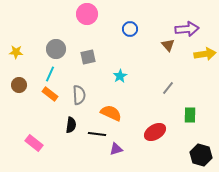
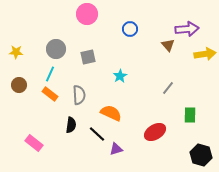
black line: rotated 36 degrees clockwise
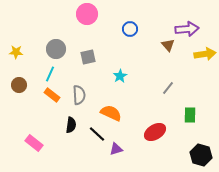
orange rectangle: moved 2 px right, 1 px down
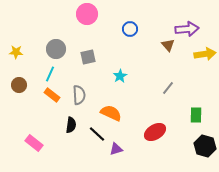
green rectangle: moved 6 px right
black hexagon: moved 4 px right, 9 px up
